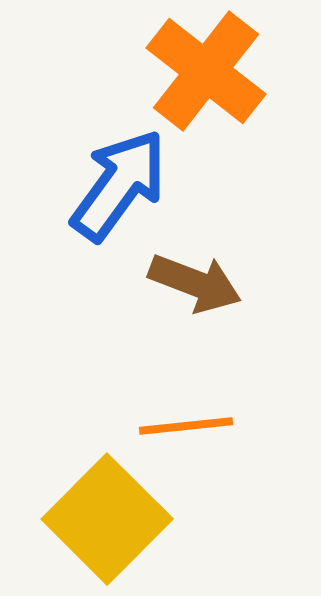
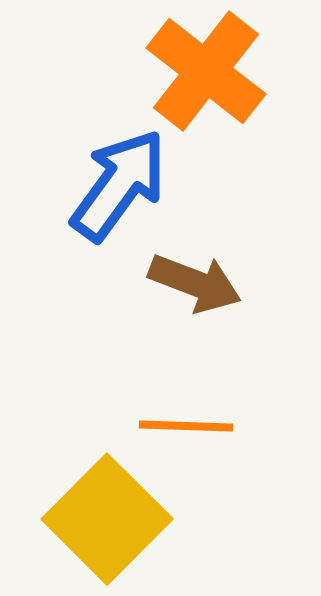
orange line: rotated 8 degrees clockwise
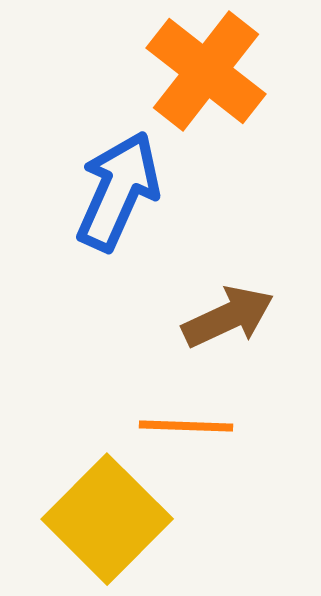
blue arrow: moved 1 px left, 6 px down; rotated 12 degrees counterclockwise
brown arrow: moved 33 px right, 34 px down; rotated 46 degrees counterclockwise
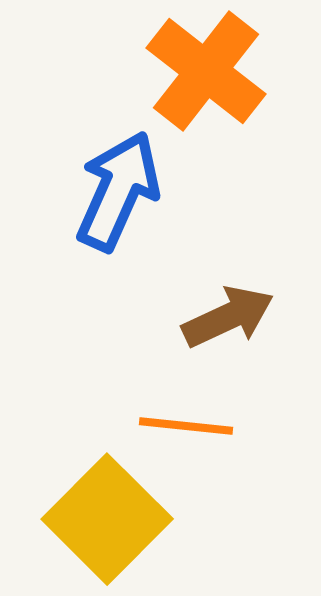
orange line: rotated 4 degrees clockwise
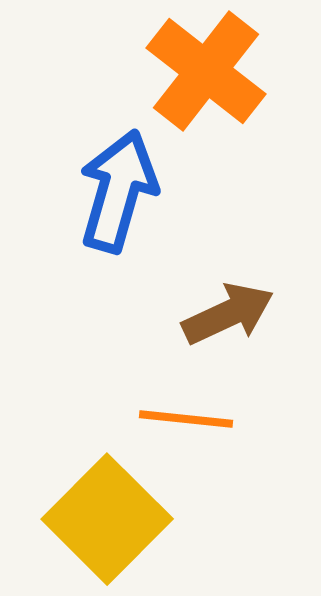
blue arrow: rotated 8 degrees counterclockwise
brown arrow: moved 3 px up
orange line: moved 7 px up
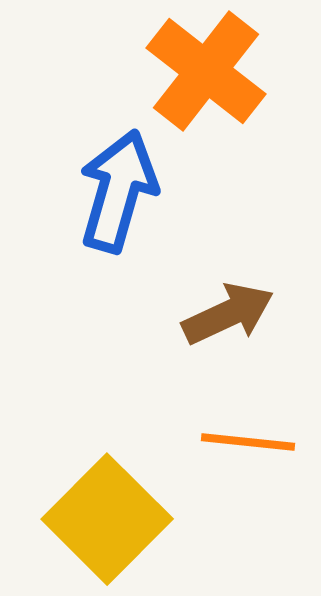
orange line: moved 62 px right, 23 px down
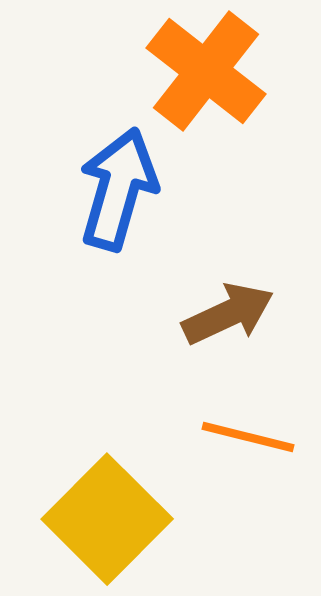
blue arrow: moved 2 px up
orange line: moved 5 px up; rotated 8 degrees clockwise
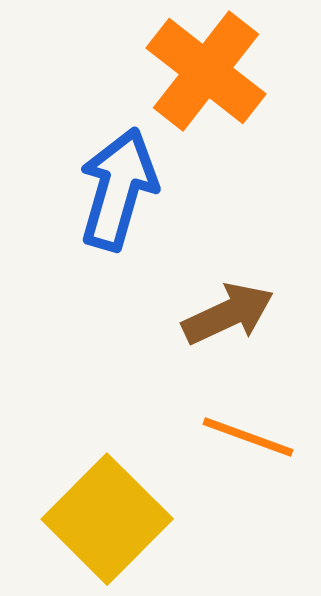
orange line: rotated 6 degrees clockwise
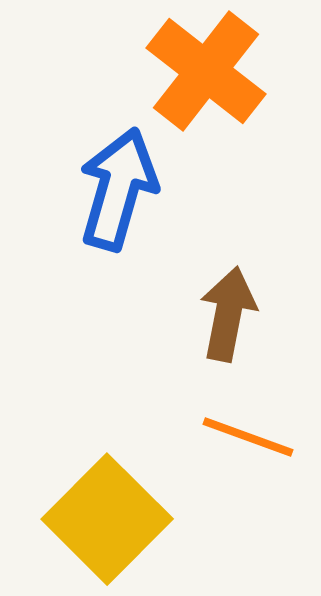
brown arrow: rotated 54 degrees counterclockwise
